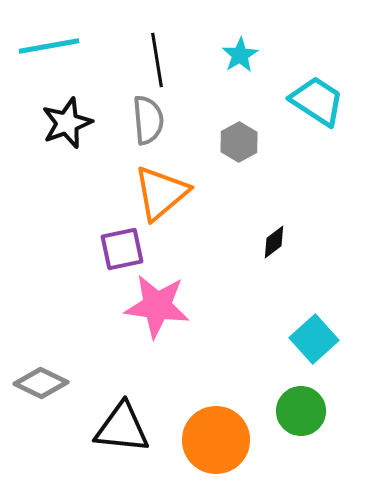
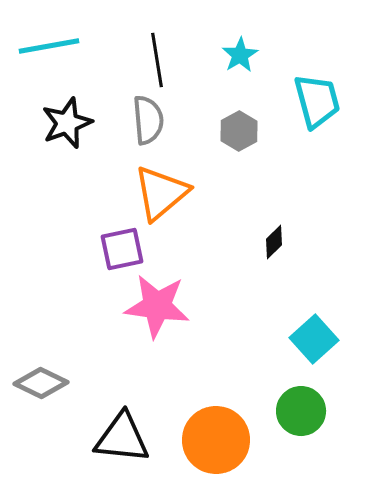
cyan trapezoid: rotated 42 degrees clockwise
gray hexagon: moved 11 px up
black diamond: rotated 8 degrees counterclockwise
black triangle: moved 10 px down
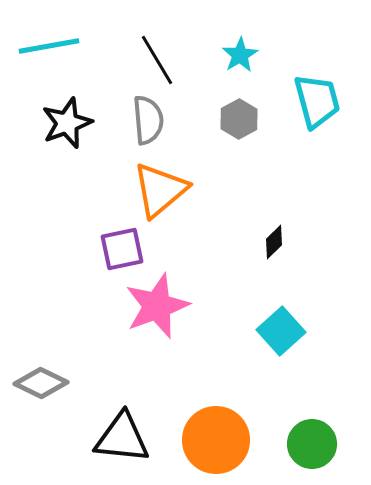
black line: rotated 22 degrees counterclockwise
gray hexagon: moved 12 px up
orange triangle: moved 1 px left, 3 px up
pink star: rotated 28 degrees counterclockwise
cyan square: moved 33 px left, 8 px up
green circle: moved 11 px right, 33 px down
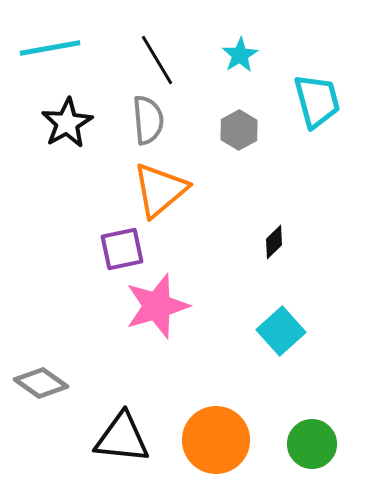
cyan line: moved 1 px right, 2 px down
gray hexagon: moved 11 px down
black star: rotated 9 degrees counterclockwise
pink star: rotated 4 degrees clockwise
gray diamond: rotated 10 degrees clockwise
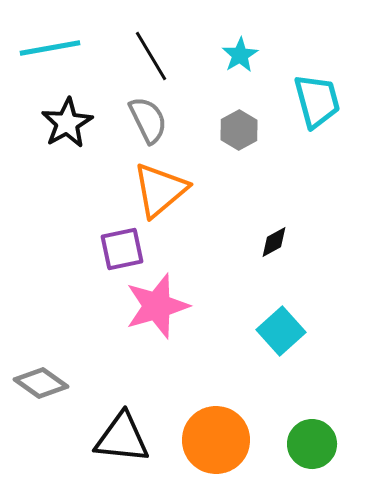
black line: moved 6 px left, 4 px up
gray semicircle: rotated 21 degrees counterclockwise
black diamond: rotated 16 degrees clockwise
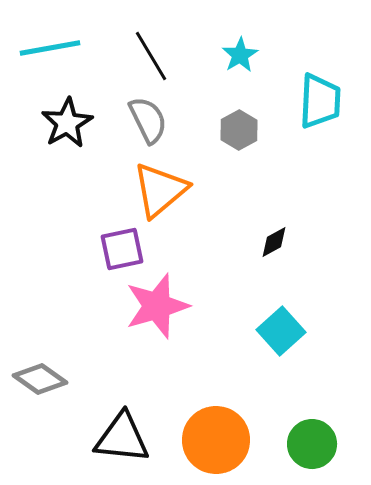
cyan trapezoid: moved 3 px right; rotated 18 degrees clockwise
gray diamond: moved 1 px left, 4 px up
